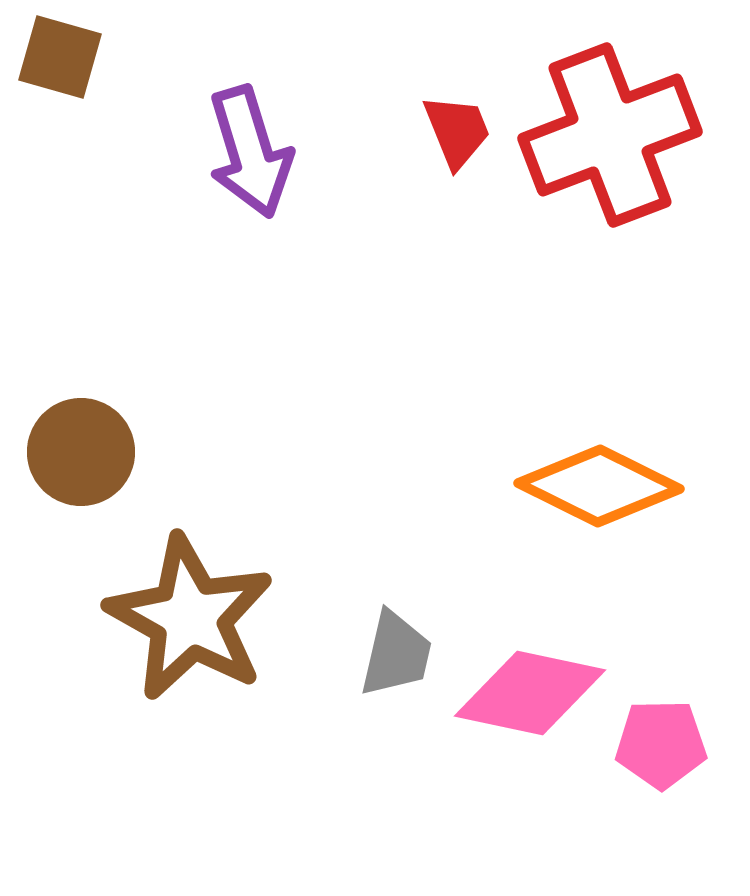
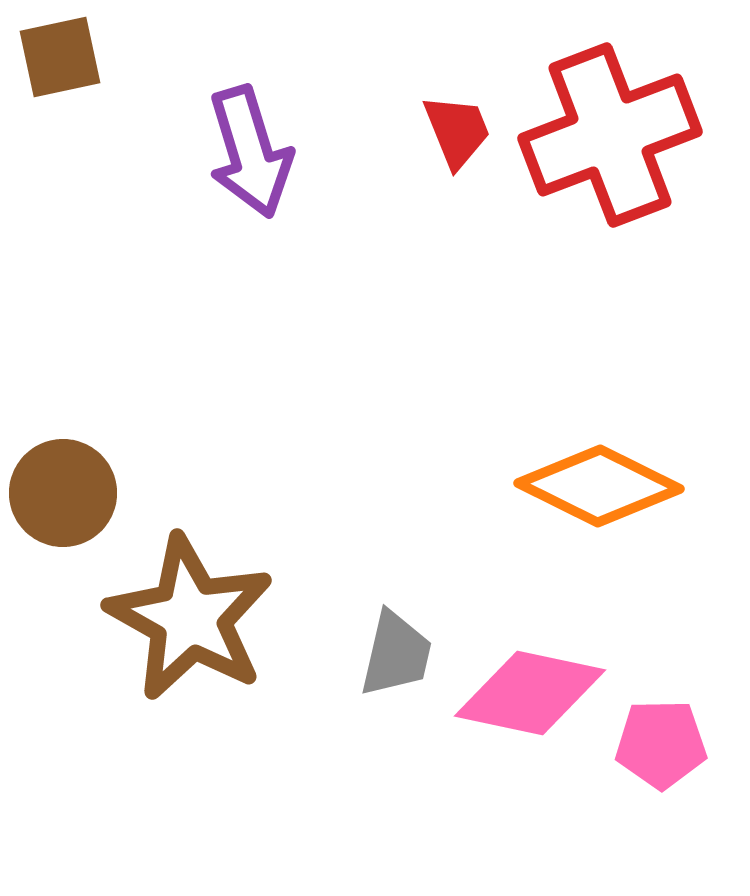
brown square: rotated 28 degrees counterclockwise
brown circle: moved 18 px left, 41 px down
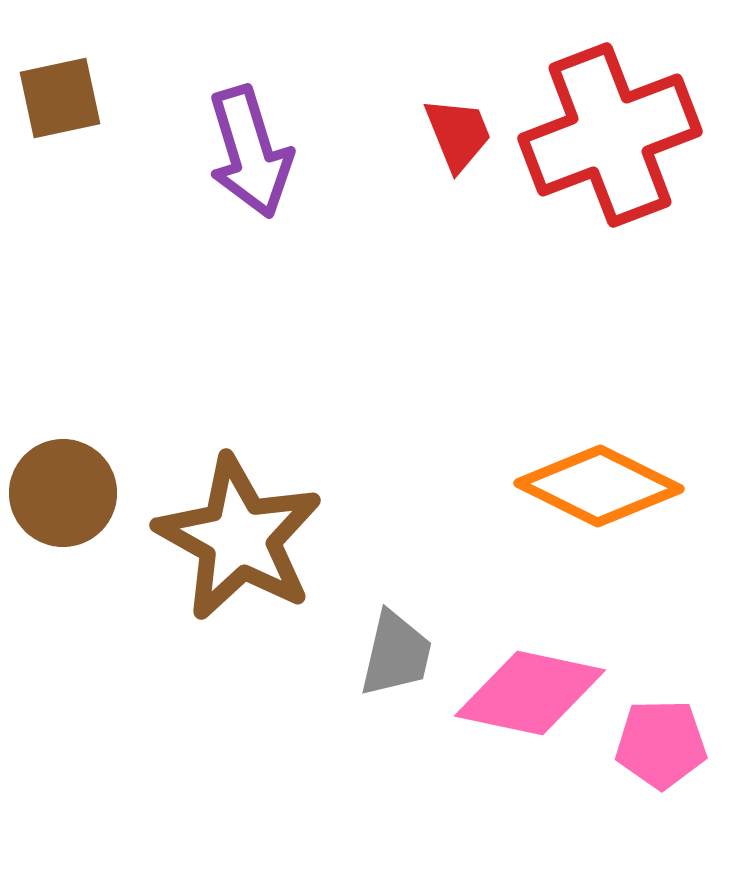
brown square: moved 41 px down
red trapezoid: moved 1 px right, 3 px down
brown star: moved 49 px right, 80 px up
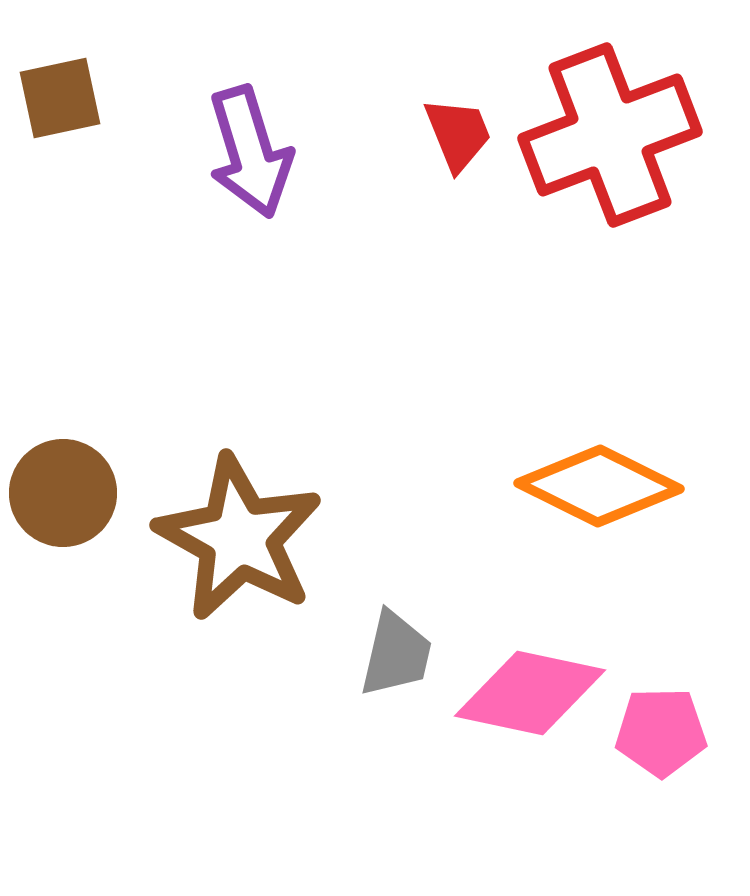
pink pentagon: moved 12 px up
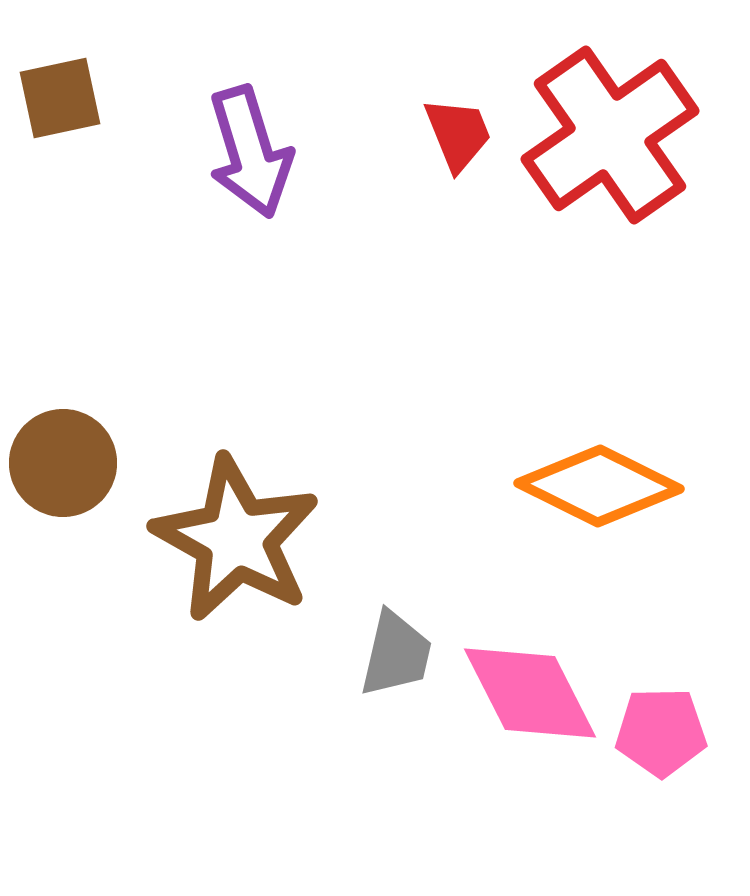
red cross: rotated 14 degrees counterclockwise
brown circle: moved 30 px up
brown star: moved 3 px left, 1 px down
pink diamond: rotated 51 degrees clockwise
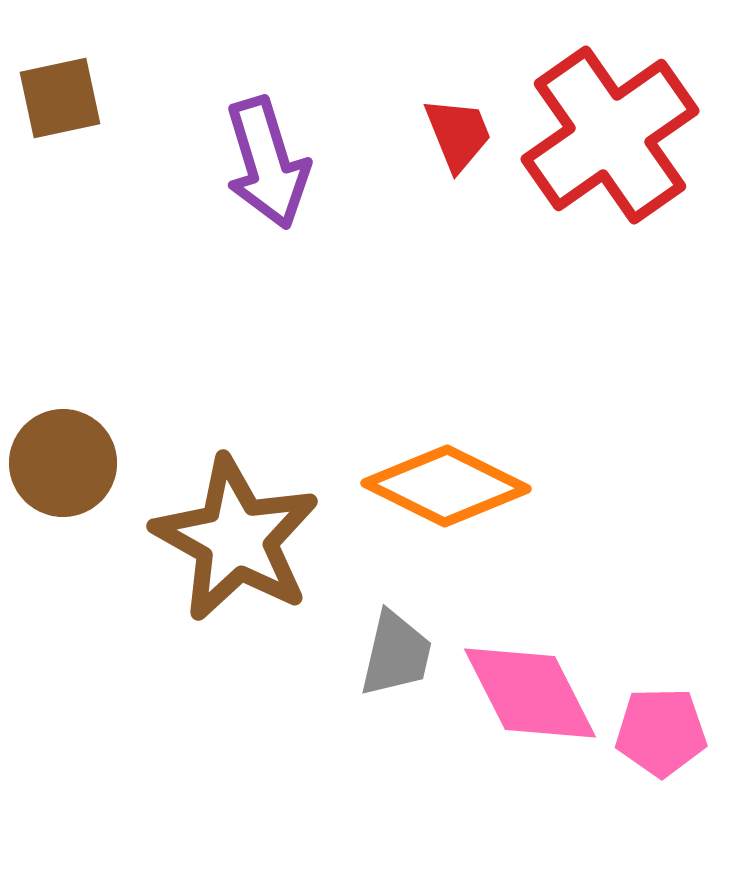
purple arrow: moved 17 px right, 11 px down
orange diamond: moved 153 px left
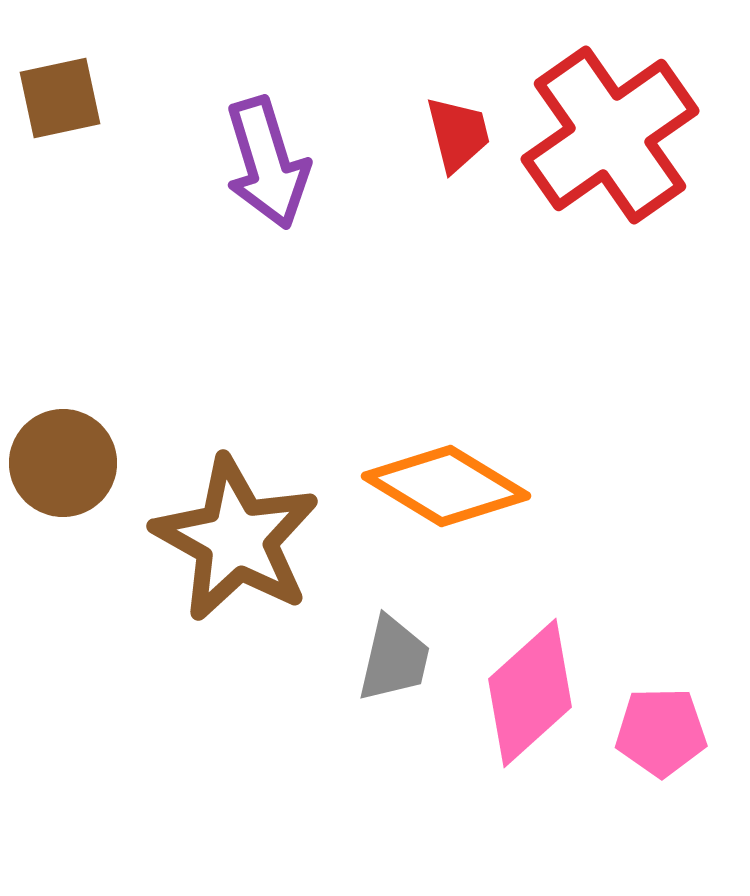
red trapezoid: rotated 8 degrees clockwise
orange diamond: rotated 5 degrees clockwise
gray trapezoid: moved 2 px left, 5 px down
pink diamond: rotated 75 degrees clockwise
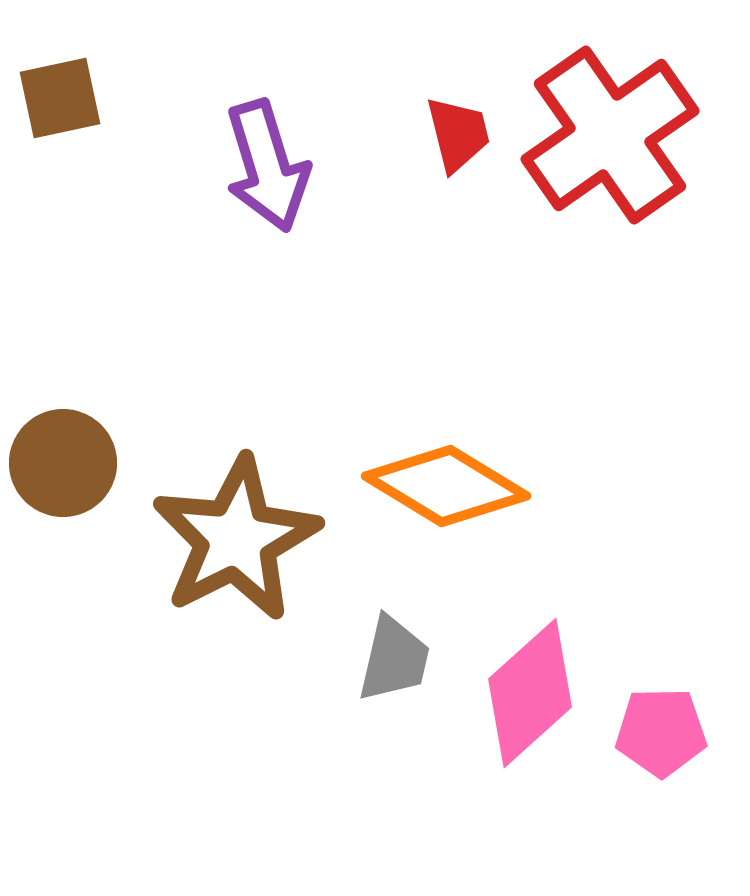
purple arrow: moved 3 px down
brown star: rotated 16 degrees clockwise
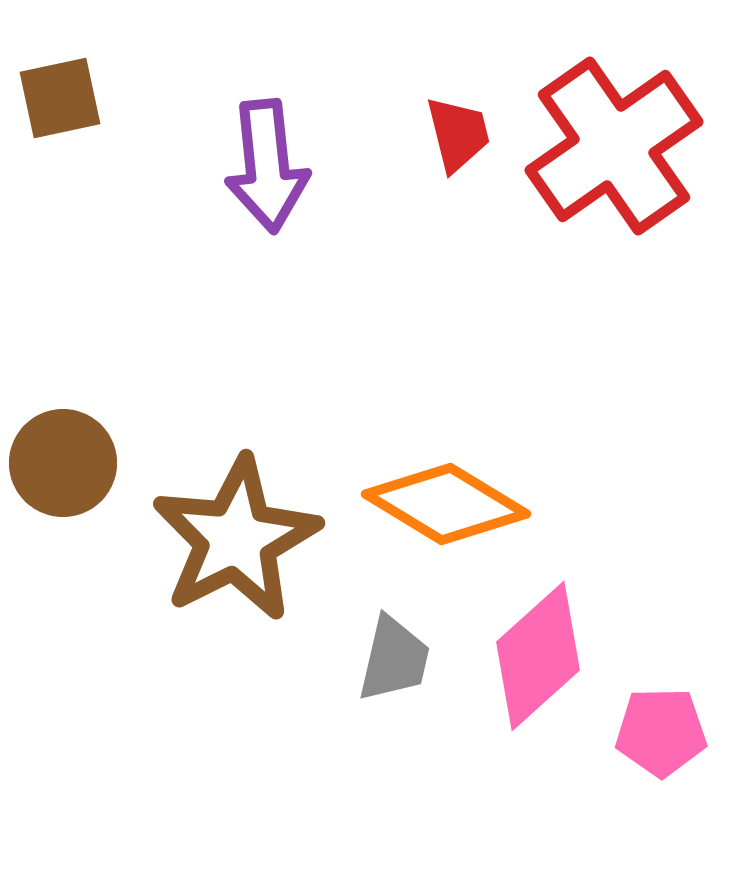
red cross: moved 4 px right, 11 px down
purple arrow: rotated 11 degrees clockwise
orange diamond: moved 18 px down
pink diamond: moved 8 px right, 37 px up
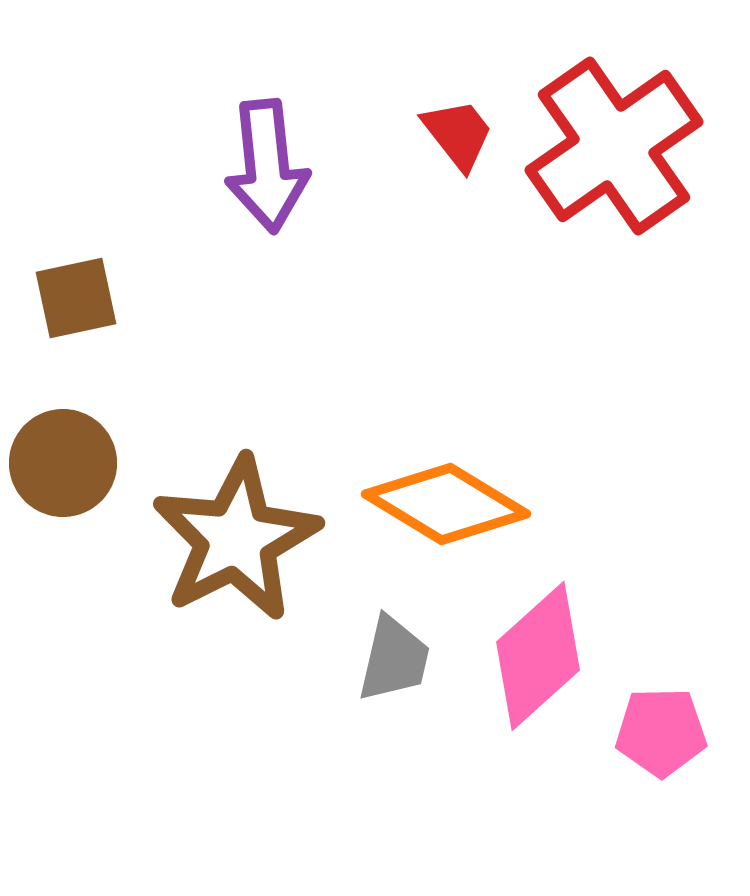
brown square: moved 16 px right, 200 px down
red trapezoid: rotated 24 degrees counterclockwise
